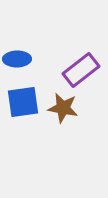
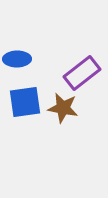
purple rectangle: moved 1 px right, 3 px down
blue square: moved 2 px right
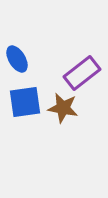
blue ellipse: rotated 60 degrees clockwise
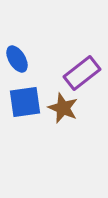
brown star: rotated 12 degrees clockwise
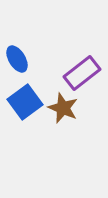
blue square: rotated 28 degrees counterclockwise
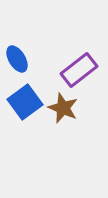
purple rectangle: moved 3 px left, 3 px up
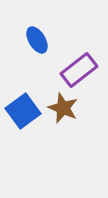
blue ellipse: moved 20 px right, 19 px up
blue square: moved 2 px left, 9 px down
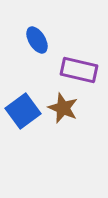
purple rectangle: rotated 51 degrees clockwise
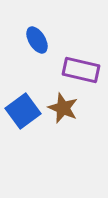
purple rectangle: moved 2 px right
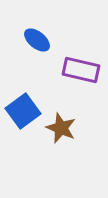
blue ellipse: rotated 20 degrees counterclockwise
brown star: moved 2 px left, 20 px down
